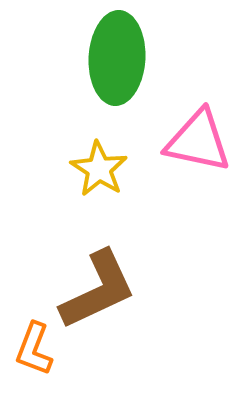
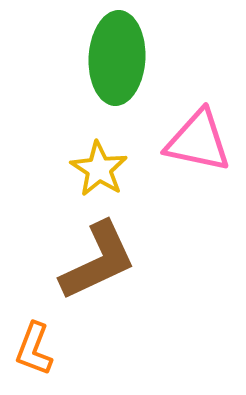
brown L-shape: moved 29 px up
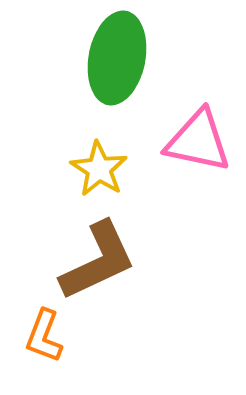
green ellipse: rotated 8 degrees clockwise
orange L-shape: moved 10 px right, 13 px up
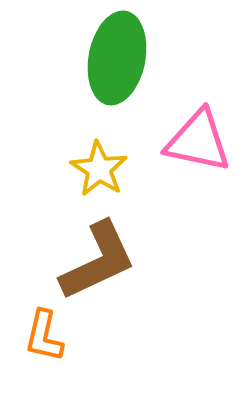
orange L-shape: rotated 8 degrees counterclockwise
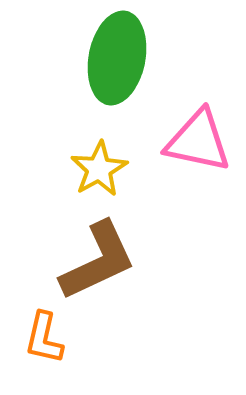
yellow star: rotated 10 degrees clockwise
orange L-shape: moved 2 px down
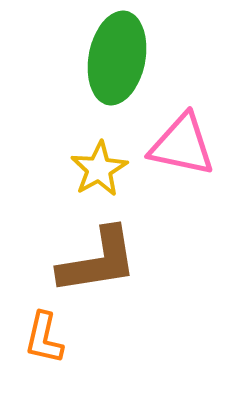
pink triangle: moved 16 px left, 4 px down
brown L-shape: rotated 16 degrees clockwise
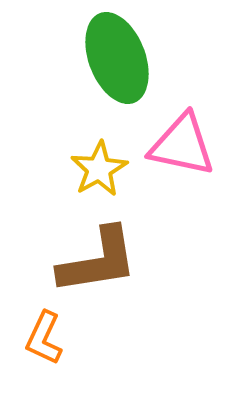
green ellipse: rotated 32 degrees counterclockwise
orange L-shape: rotated 12 degrees clockwise
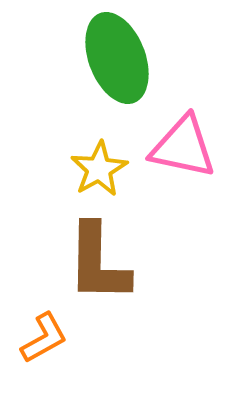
pink triangle: moved 1 px right, 2 px down
brown L-shape: moved 2 px down; rotated 100 degrees clockwise
orange L-shape: rotated 144 degrees counterclockwise
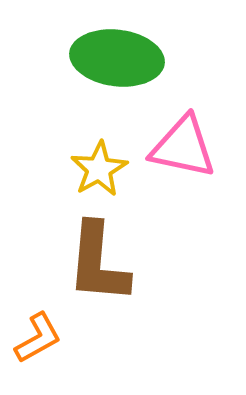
green ellipse: rotated 62 degrees counterclockwise
brown L-shape: rotated 4 degrees clockwise
orange L-shape: moved 6 px left
